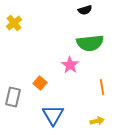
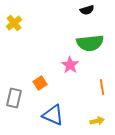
black semicircle: moved 2 px right
orange square: rotated 16 degrees clockwise
gray rectangle: moved 1 px right, 1 px down
blue triangle: rotated 35 degrees counterclockwise
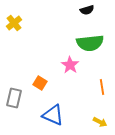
orange square: rotated 24 degrees counterclockwise
yellow arrow: moved 3 px right, 1 px down; rotated 40 degrees clockwise
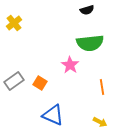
gray rectangle: moved 17 px up; rotated 42 degrees clockwise
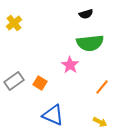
black semicircle: moved 1 px left, 4 px down
orange line: rotated 49 degrees clockwise
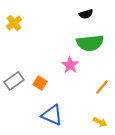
blue triangle: moved 1 px left
